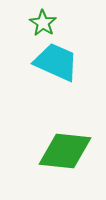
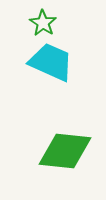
cyan trapezoid: moved 5 px left
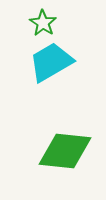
cyan trapezoid: rotated 54 degrees counterclockwise
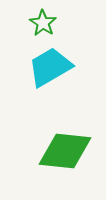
cyan trapezoid: moved 1 px left, 5 px down
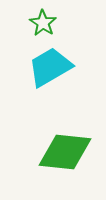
green diamond: moved 1 px down
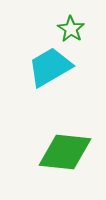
green star: moved 28 px right, 6 px down
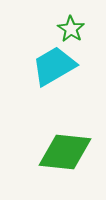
cyan trapezoid: moved 4 px right, 1 px up
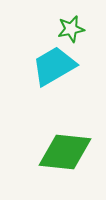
green star: rotated 28 degrees clockwise
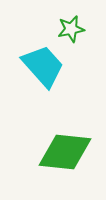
cyan trapezoid: moved 11 px left; rotated 78 degrees clockwise
